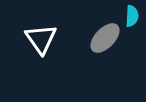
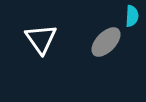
gray ellipse: moved 1 px right, 4 px down
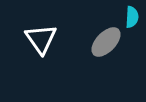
cyan semicircle: moved 1 px down
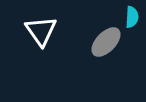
white triangle: moved 8 px up
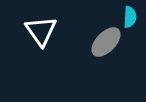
cyan semicircle: moved 2 px left
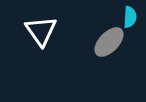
gray ellipse: moved 3 px right
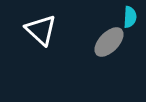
white triangle: moved 1 px up; rotated 12 degrees counterclockwise
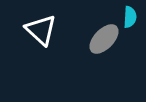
gray ellipse: moved 5 px left, 3 px up
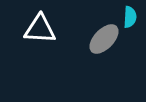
white triangle: moved 1 px left, 1 px up; rotated 40 degrees counterclockwise
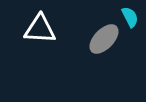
cyan semicircle: rotated 30 degrees counterclockwise
